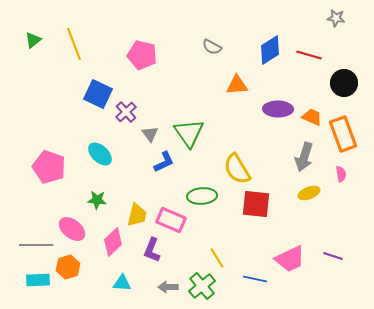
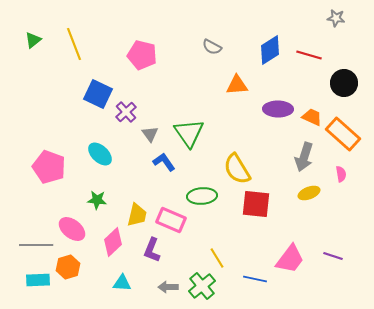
orange rectangle at (343, 134): rotated 28 degrees counterclockwise
blue L-shape at (164, 162): rotated 100 degrees counterclockwise
pink trapezoid at (290, 259): rotated 28 degrees counterclockwise
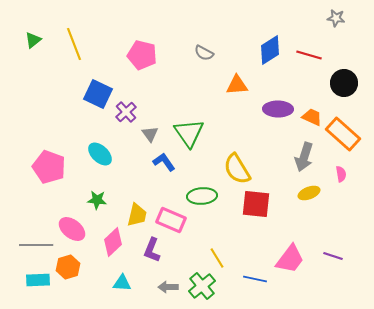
gray semicircle at (212, 47): moved 8 px left, 6 px down
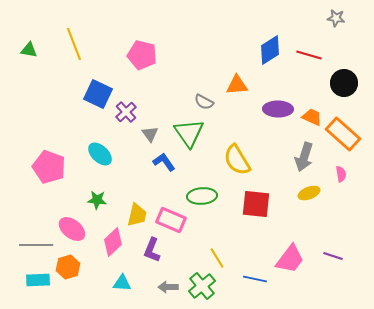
green triangle at (33, 40): moved 4 px left, 10 px down; rotated 48 degrees clockwise
gray semicircle at (204, 53): moved 49 px down
yellow semicircle at (237, 169): moved 9 px up
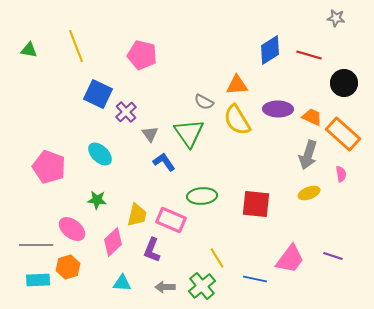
yellow line at (74, 44): moved 2 px right, 2 px down
gray arrow at (304, 157): moved 4 px right, 2 px up
yellow semicircle at (237, 160): moved 40 px up
gray arrow at (168, 287): moved 3 px left
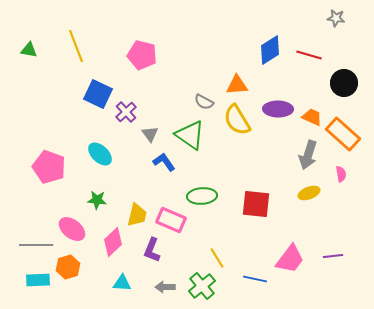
green triangle at (189, 133): moved 1 px right, 2 px down; rotated 20 degrees counterclockwise
purple line at (333, 256): rotated 24 degrees counterclockwise
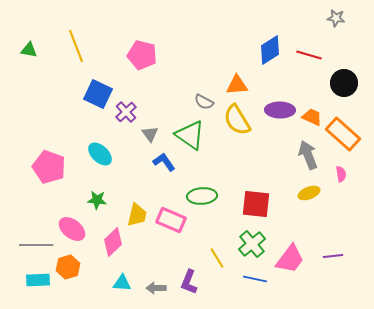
purple ellipse at (278, 109): moved 2 px right, 1 px down
gray arrow at (308, 155): rotated 140 degrees clockwise
purple L-shape at (152, 250): moved 37 px right, 32 px down
green cross at (202, 286): moved 50 px right, 42 px up
gray arrow at (165, 287): moved 9 px left, 1 px down
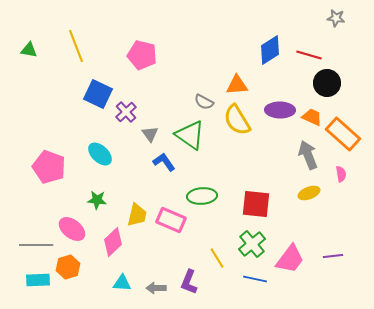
black circle at (344, 83): moved 17 px left
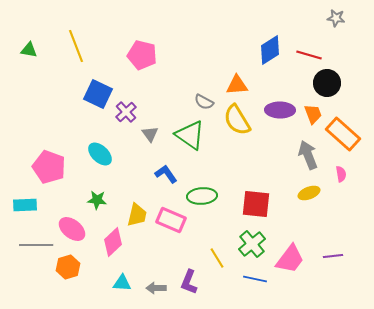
orange trapezoid at (312, 117): moved 1 px right, 3 px up; rotated 45 degrees clockwise
blue L-shape at (164, 162): moved 2 px right, 12 px down
cyan rectangle at (38, 280): moved 13 px left, 75 px up
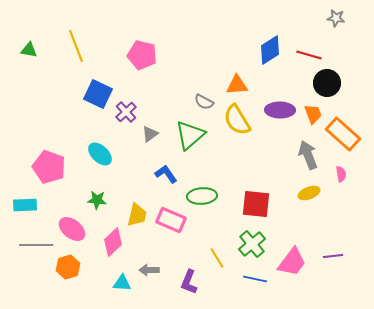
gray triangle at (150, 134): rotated 30 degrees clockwise
green triangle at (190, 135): rotated 44 degrees clockwise
pink trapezoid at (290, 259): moved 2 px right, 3 px down
gray arrow at (156, 288): moved 7 px left, 18 px up
